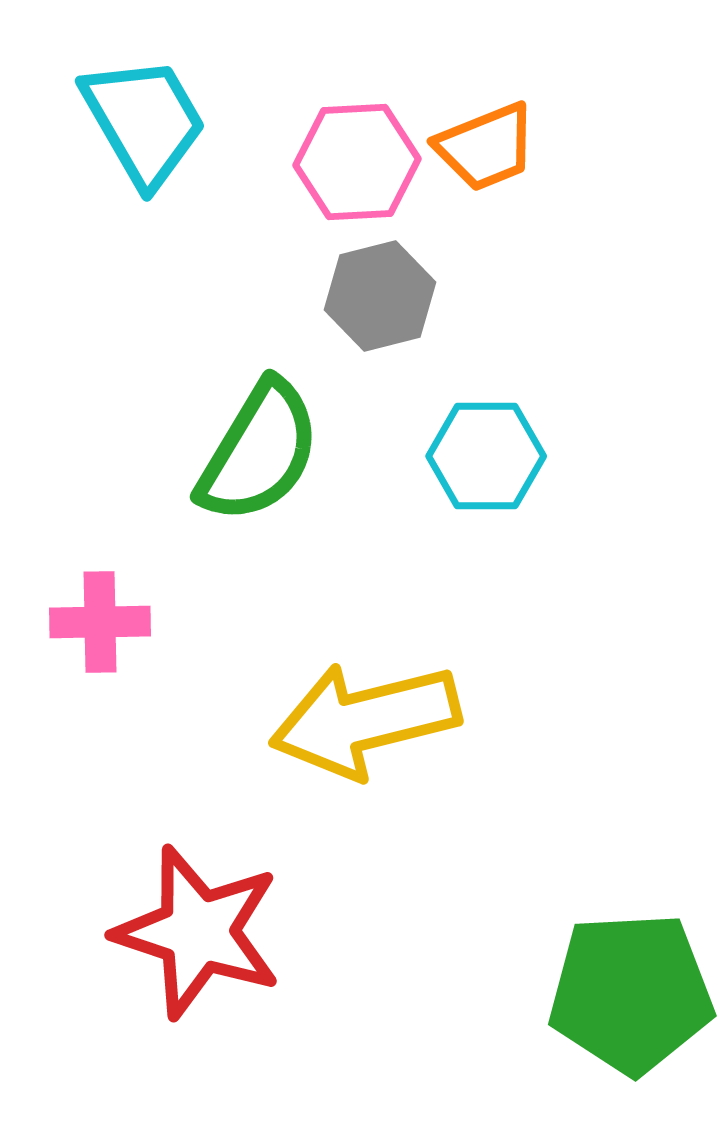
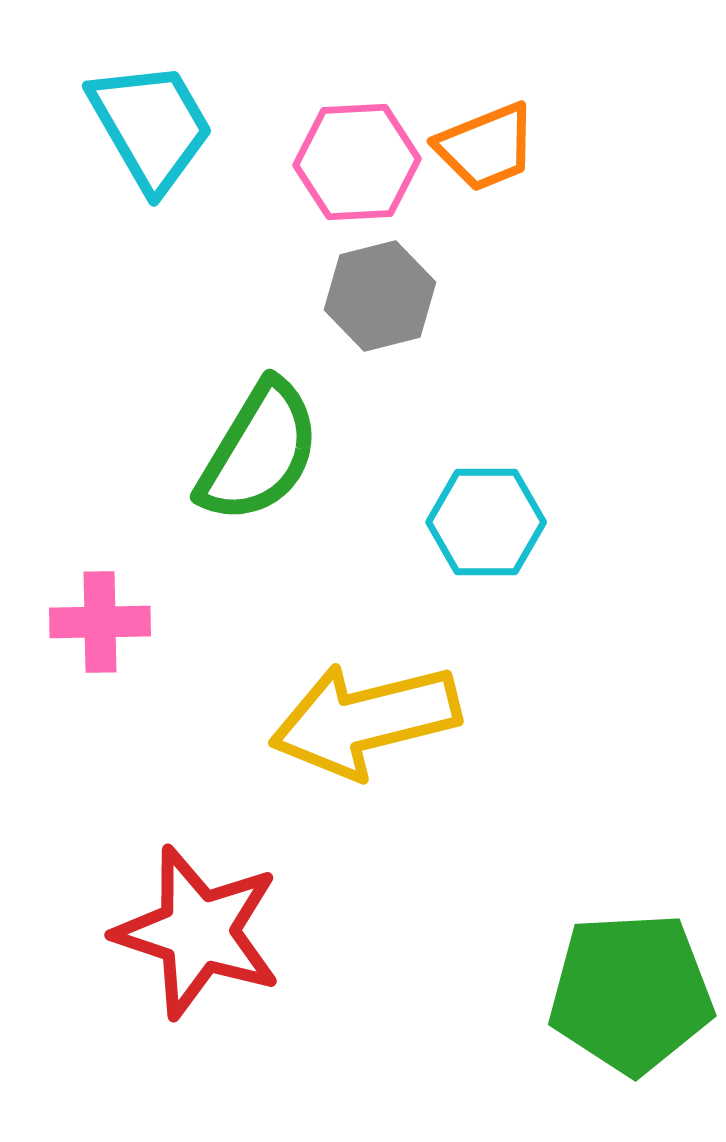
cyan trapezoid: moved 7 px right, 5 px down
cyan hexagon: moved 66 px down
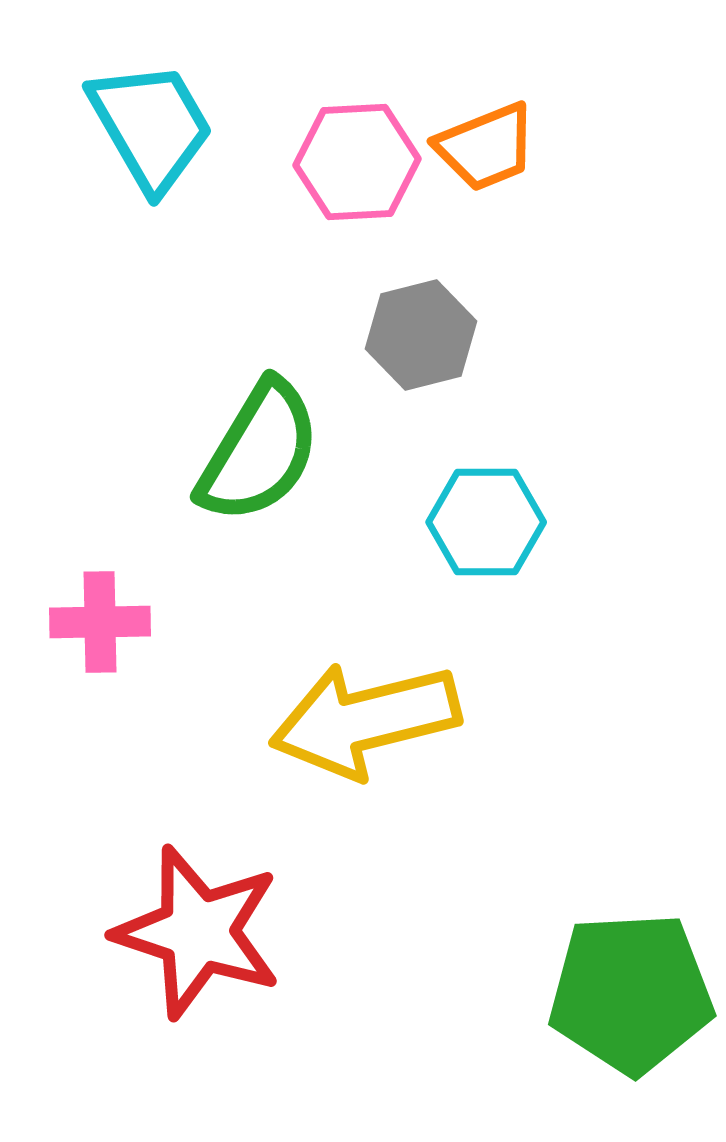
gray hexagon: moved 41 px right, 39 px down
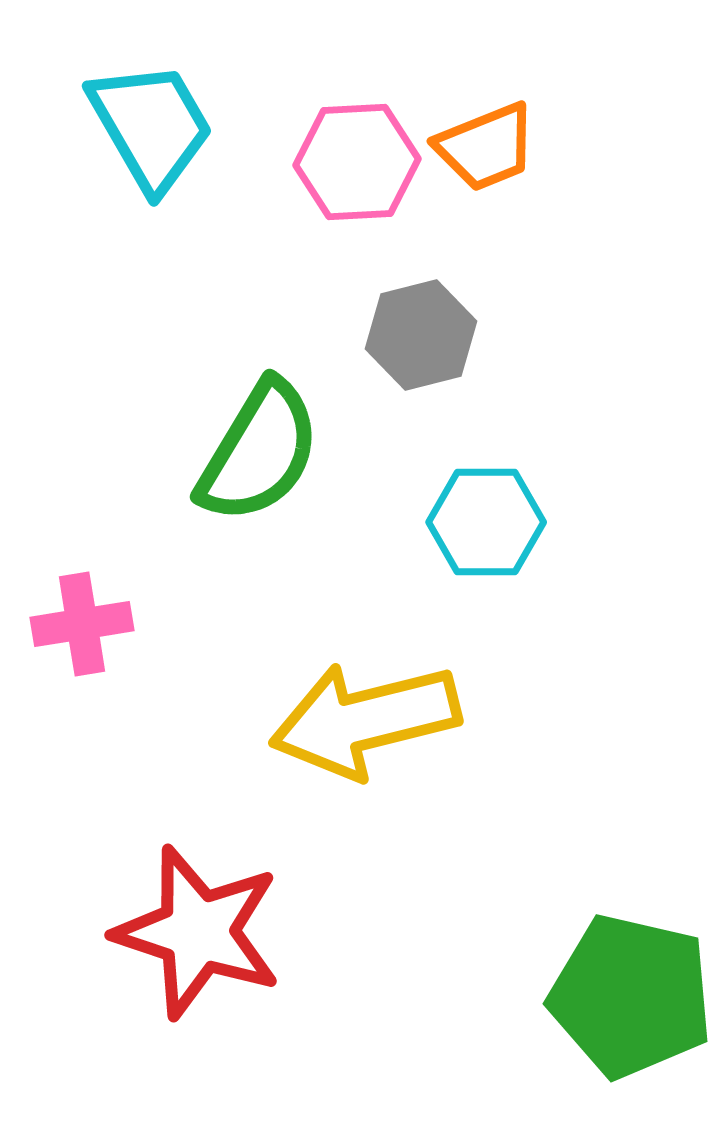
pink cross: moved 18 px left, 2 px down; rotated 8 degrees counterclockwise
green pentagon: moved 3 px down; rotated 16 degrees clockwise
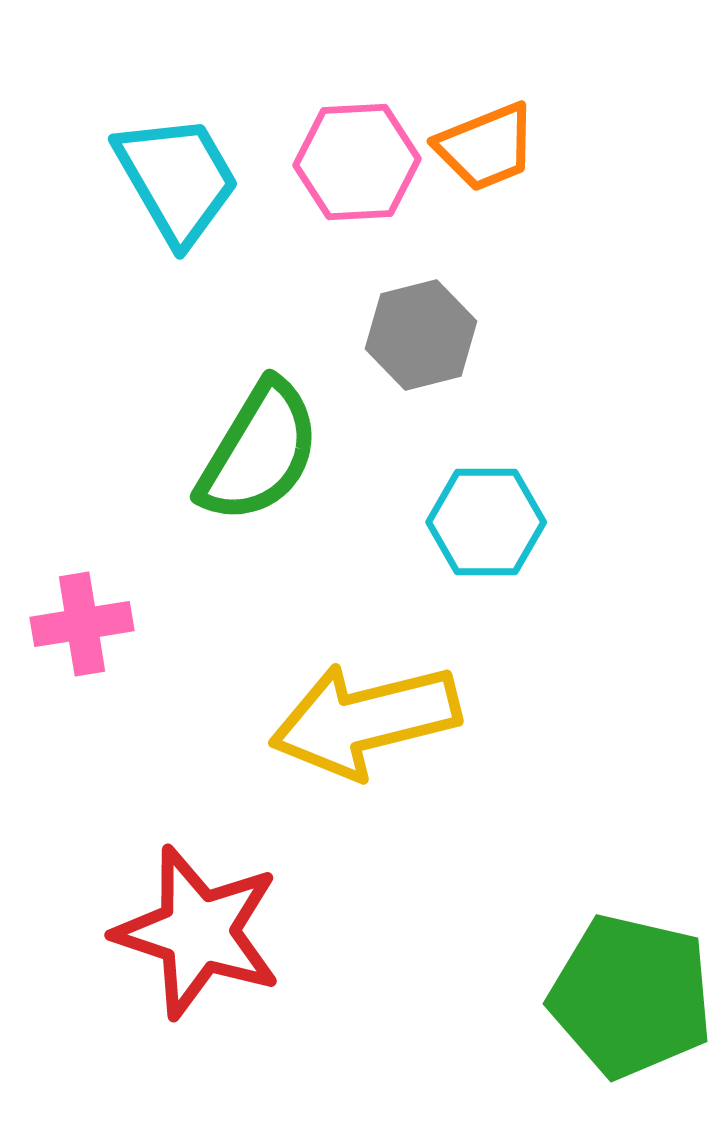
cyan trapezoid: moved 26 px right, 53 px down
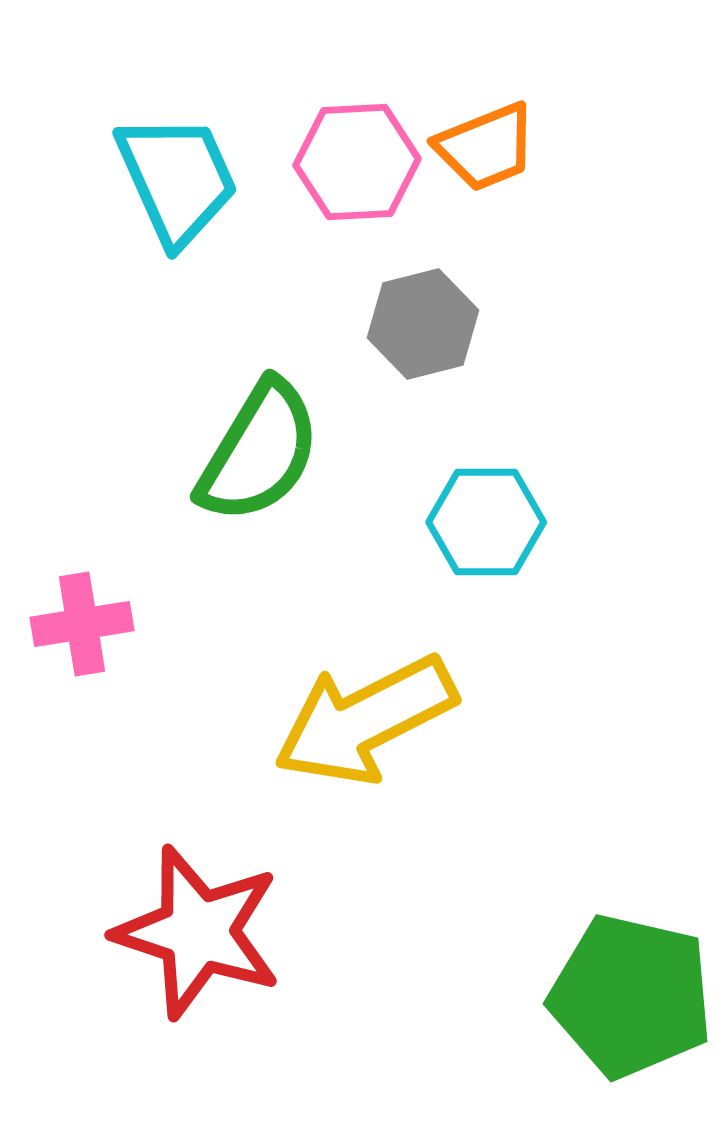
cyan trapezoid: rotated 6 degrees clockwise
gray hexagon: moved 2 px right, 11 px up
yellow arrow: rotated 13 degrees counterclockwise
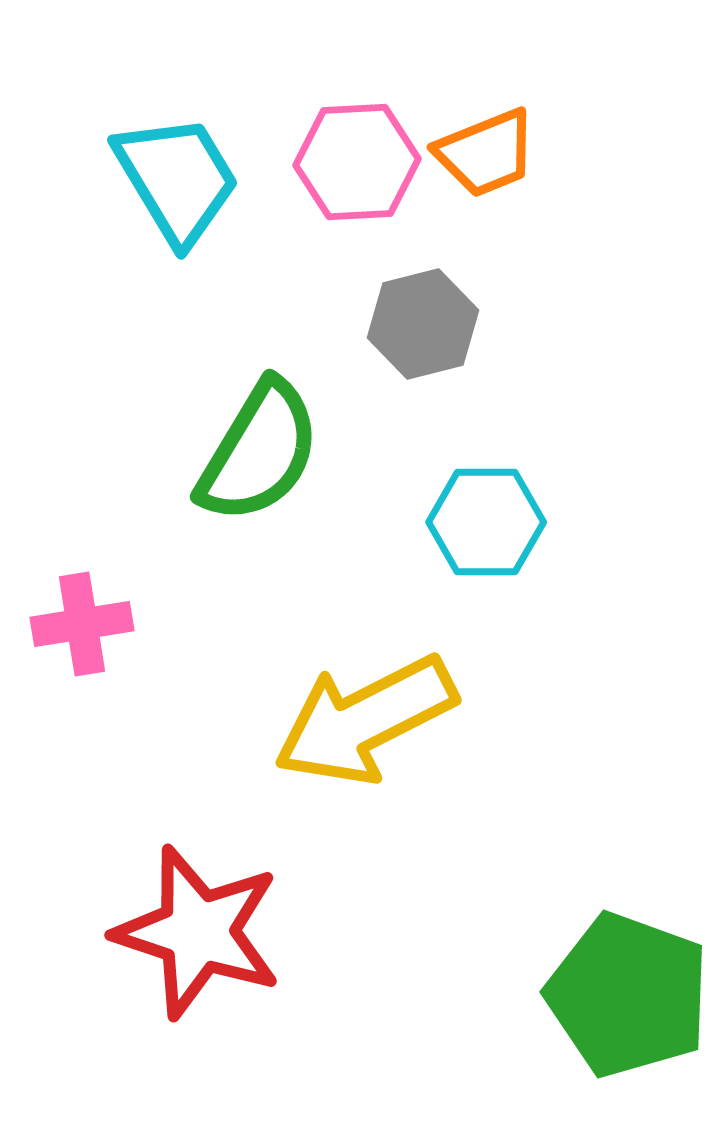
orange trapezoid: moved 6 px down
cyan trapezoid: rotated 7 degrees counterclockwise
green pentagon: moved 3 px left, 1 px up; rotated 7 degrees clockwise
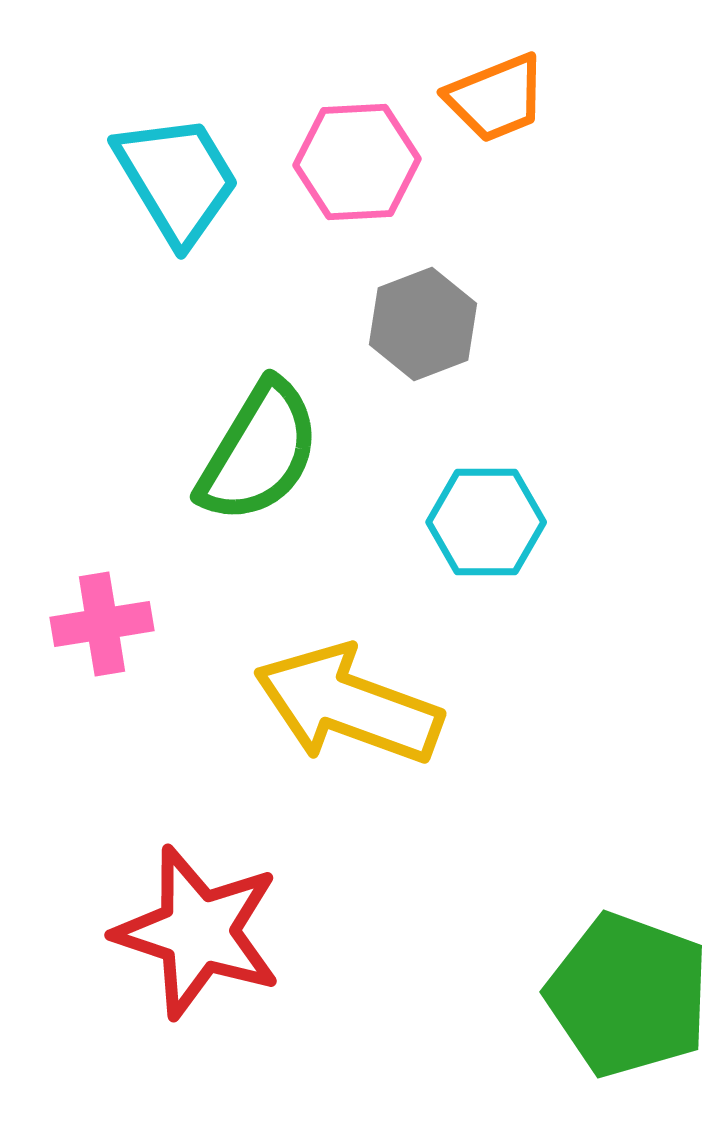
orange trapezoid: moved 10 px right, 55 px up
gray hexagon: rotated 7 degrees counterclockwise
pink cross: moved 20 px right
yellow arrow: moved 17 px left, 15 px up; rotated 47 degrees clockwise
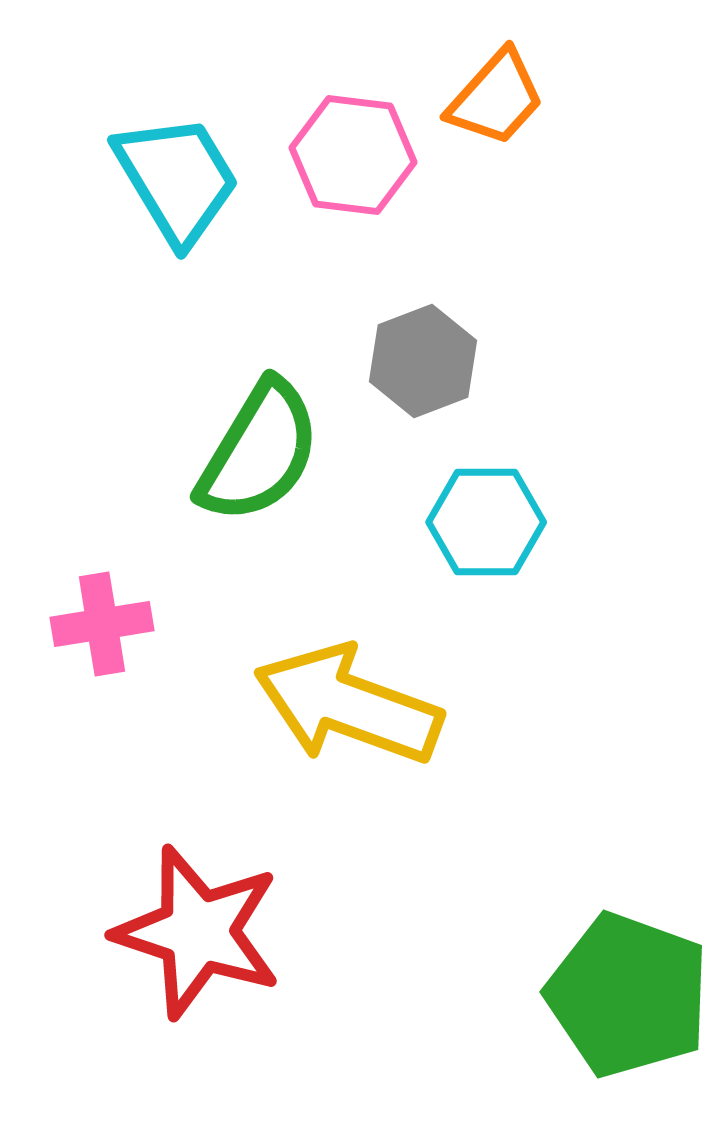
orange trapezoid: rotated 26 degrees counterclockwise
pink hexagon: moved 4 px left, 7 px up; rotated 10 degrees clockwise
gray hexagon: moved 37 px down
